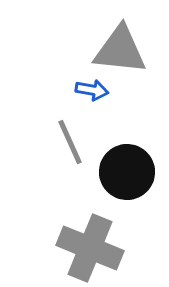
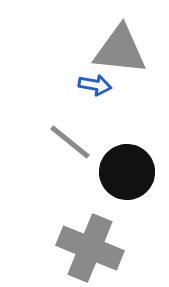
blue arrow: moved 3 px right, 5 px up
gray line: rotated 27 degrees counterclockwise
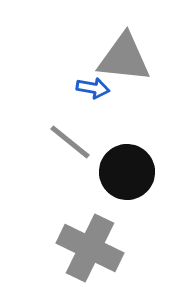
gray triangle: moved 4 px right, 8 px down
blue arrow: moved 2 px left, 3 px down
gray cross: rotated 4 degrees clockwise
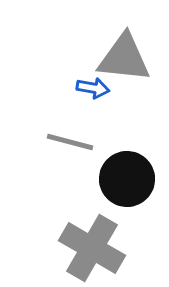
gray line: rotated 24 degrees counterclockwise
black circle: moved 7 px down
gray cross: moved 2 px right; rotated 4 degrees clockwise
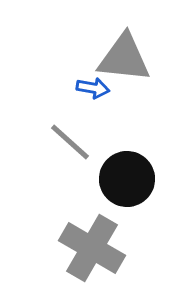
gray line: rotated 27 degrees clockwise
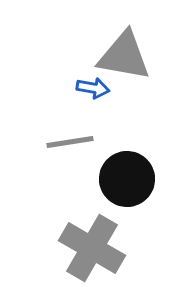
gray triangle: moved 2 px up; rotated 4 degrees clockwise
gray line: rotated 51 degrees counterclockwise
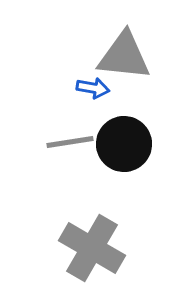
gray triangle: rotated 4 degrees counterclockwise
black circle: moved 3 px left, 35 px up
